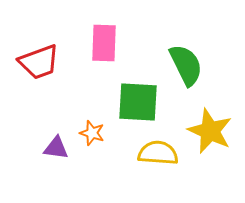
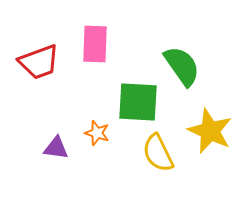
pink rectangle: moved 9 px left, 1 px down
green semicircle: moved 4 px left, 1 px down; rotated 9 degrees counterclockwise
orange star: moved 5 px right
yellow semicircle: rotated 120 degrees counterclockwise
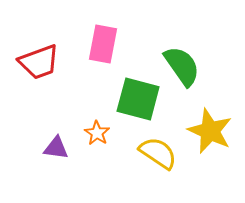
pink rectangle: moved 8 px right; rotated 9 degrees clockwise
green square: moved 3 px up; rotated 12 degrees clockwise
orange star: rotated 15 degrees clockwise
yellow semicircle: rotated 150 degrees clockwise
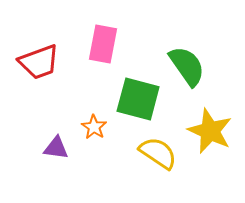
green semicircle: moved 5 px right
orange star: moved 3 px left, 6 px up
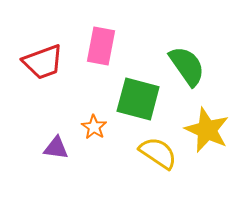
pink rectangle: moved 2 px left, 2 px down
red trapezoid: moved 4 px right
yellow star: moved 3 px left, 1 px up
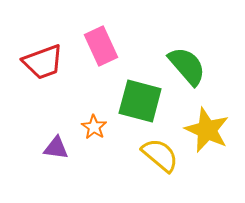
pink rectangle: rotated 36 degrees counterclockwise
green semicircle: rotated 6 degrees counterclockwise
green square: moved 2 px right, 2 px down
yellow semicircle: moved 2 px right, 2 px down; rotated 6 degrees clockwise
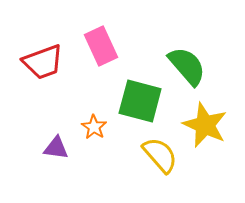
yellow star: moved 2 px left, 5 px up
yellow semicircle: rotated 9 degrees clockwise
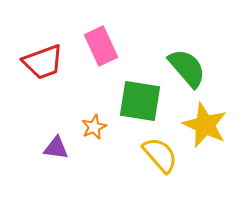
green semicircle: moved 2 px down
green square: rotated 6 degrees counterclockwise
orange star: rotated 15 degrees clockwise
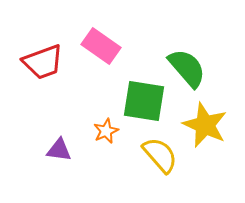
pink rectangle: rotated 30 degrees counterclockwise
green square: moved 4 px right
orange star: moved 12 px right, 4 px down
purple triangle: moved 3 px right, 2 px down
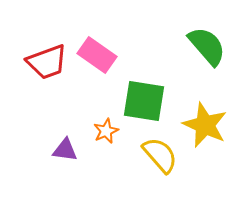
pink rectangle: moved 4 px left, 9 px down
red trapezoid: moved 4 px right
green semicircle: moved 20 px right, 22 px up
purple triangle: moved 6 px right
